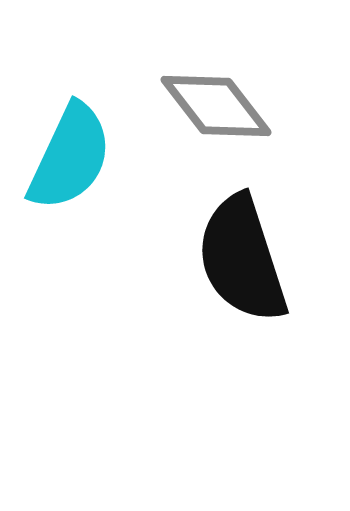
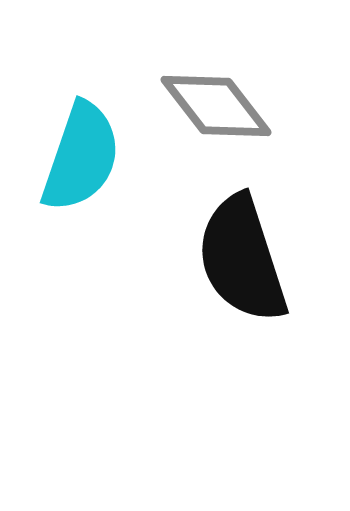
cyan semicircle: moved 11 px right; rotated 6 degrees counterclockwise
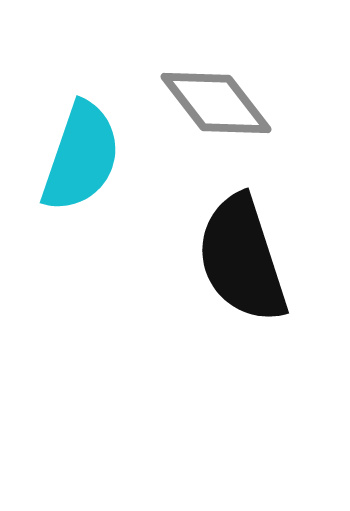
gray diamond: moved 3 px up
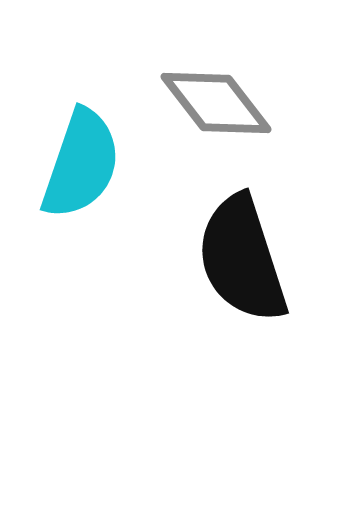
cyan semicircle: moved 7 px down
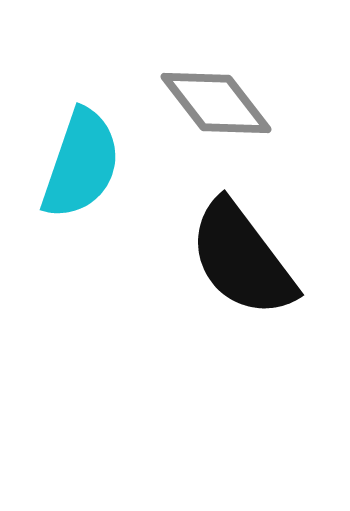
black semicircle: rotated 19 degrees counterclockwise
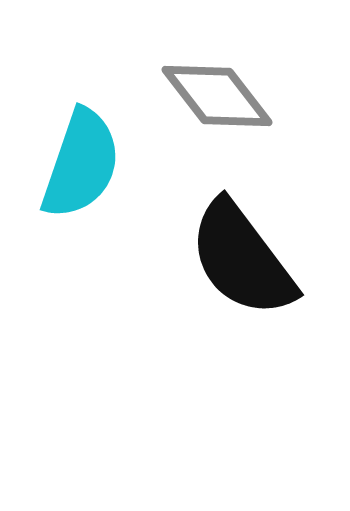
gray diamond: moved 1 px right, 7 px up
